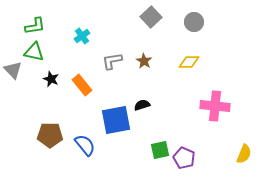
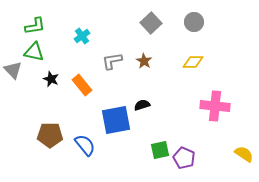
gray square: moved 6 px down
yellow diamond: moved 4 px right
yellow semicircle: rotated 78 degrees counterclockwise
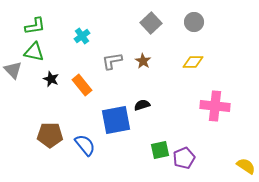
brown star: moved 1 px left
yellow semicircle: moved 2 px right, 12 px down
purple pentagon: rotated 25 degrees clockwise
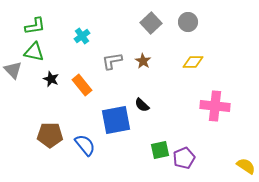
gray circle: moved 6 px left
black semicircle: rotated 119 degrees counterclockwise
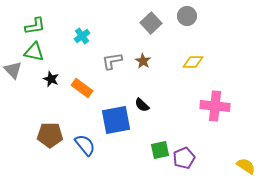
gray circle: moved 1 px left, 6 px up
orange rectangle: moved 3 px down; rotated 15 degrees counterclockwise
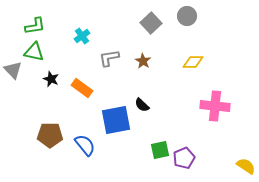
gray L-shape: moved 3 px left, 3 px up
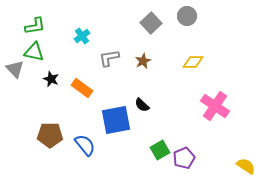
brown star: rotated 14 degrees clockwise
gray triangle: moved 2 px right, 1 px up
pink cross: rotated 28 degrees clockwise
green square: rotated 18 degrees counterclockwise
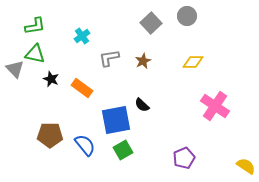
green triangle: moved 1 px right, 2 px down
green square: moved 37 px left
